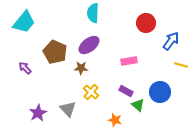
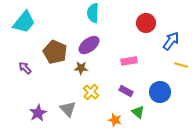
green triangle: moved 7 px down
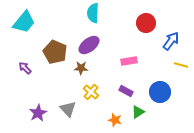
green triangle: rotated 48 degrees clockwise
